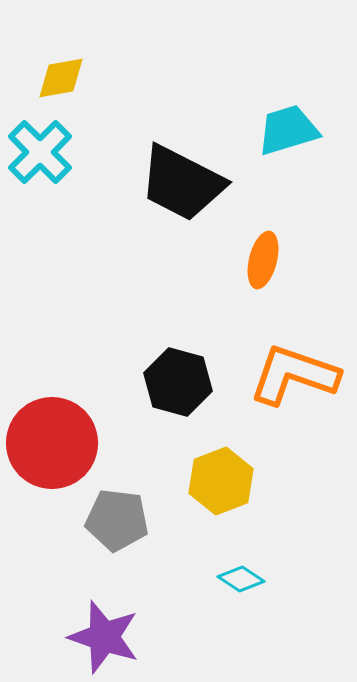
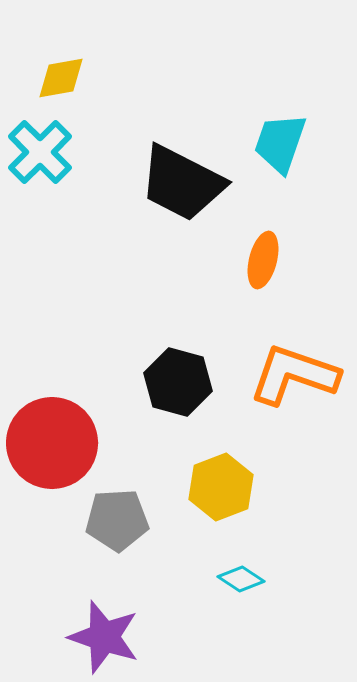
cyan trapezoid: moved 8 px left, 13 px down; rotated 54 degrees counterclockwise
yellow hexagon: moved 6 px down
gray pentagon: rotated 10 degrees counterclockwise
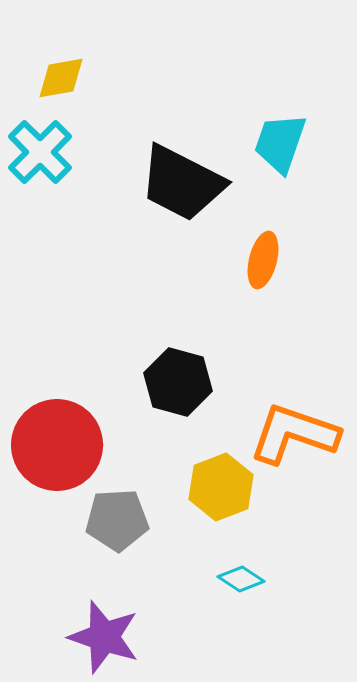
orange L-shape: moved 59 px down
red circle: moved 5 px right, 2 px down
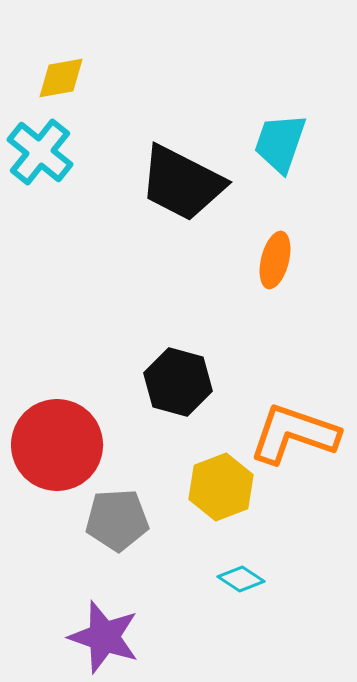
cyan cross: rotated 6 degrees counterclockwise
orange ellipse: moved 12 px right
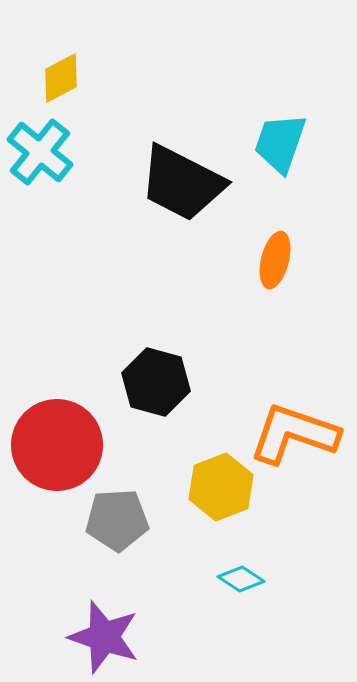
yellow diamond: rotated 18 degrees counterclockwise
black hexagon: moved 22 px left
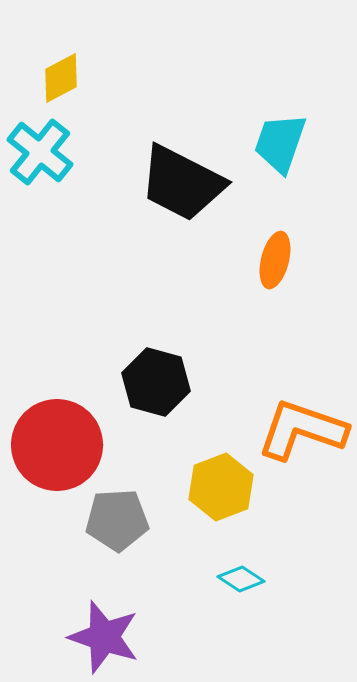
orange L-shape: moved 8 px right, 4 px up
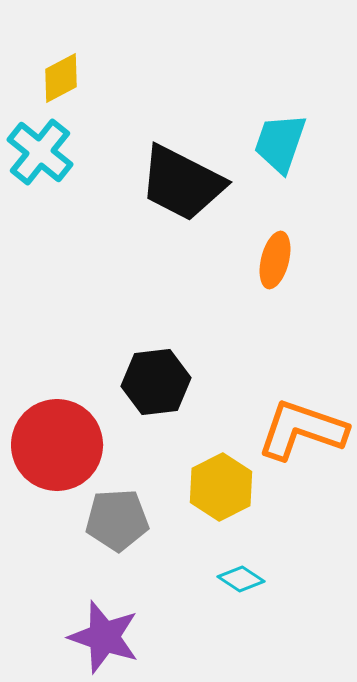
black hexagon: rotated 22 degrees counterclockwise
yellow hexagon: rotated 6 degrees counterclockwise
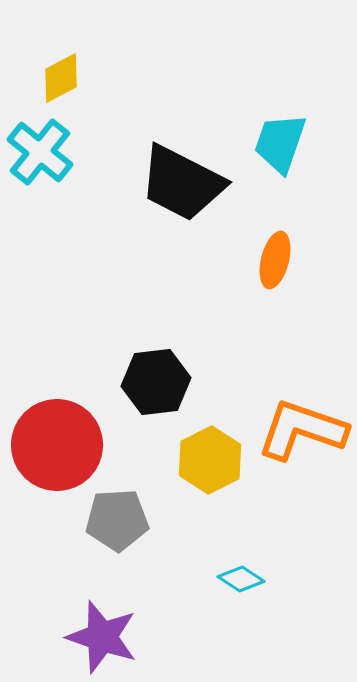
yellow hexagon: moved 11 px left, 27 px up
purple star: moved 2 px left
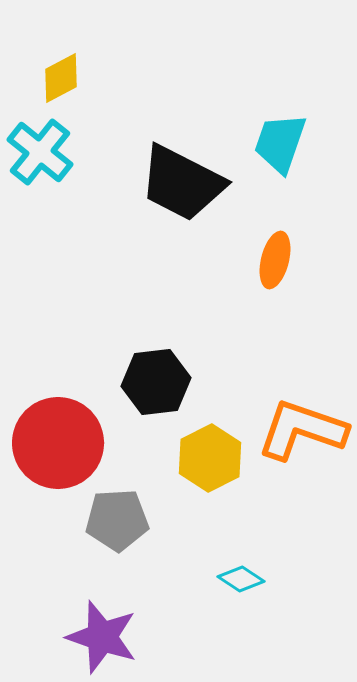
red circle: moved 1 px right, 2 px up
yellow hexagon: moved 2 px up
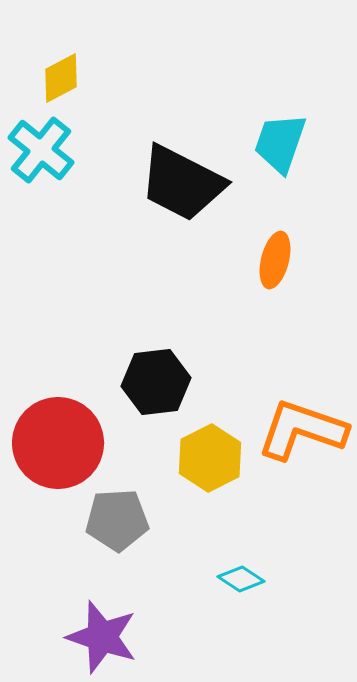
cyan cross: moved 1 px right, 2 px up
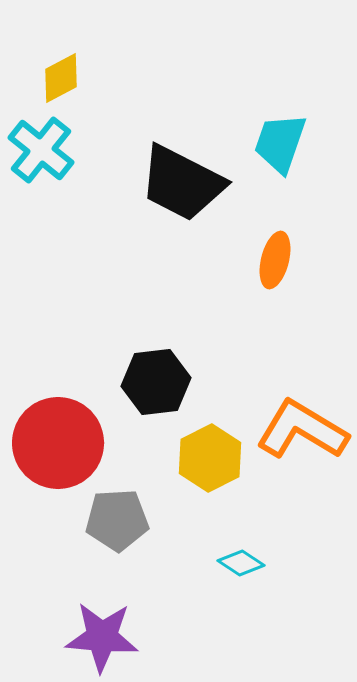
orange L-shape: rotated 12 degrees clockwise
cyan diamond: moved 16 px up
purple star: rotated 14 degrees counterclockwise
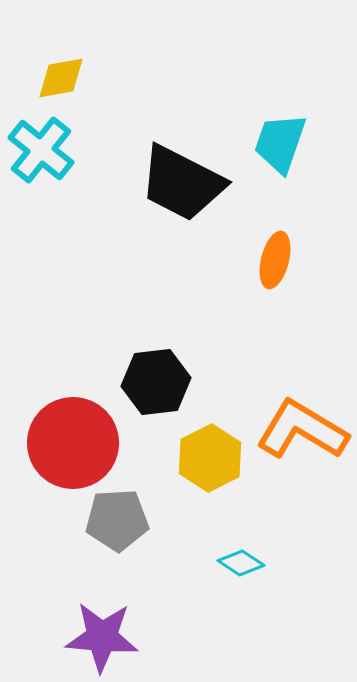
yellow diamond: rotated 18 degrees clockwise
red circle: moved 15 px right
